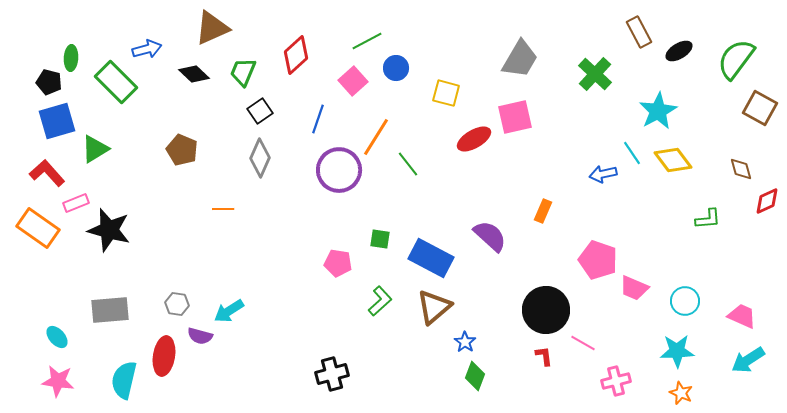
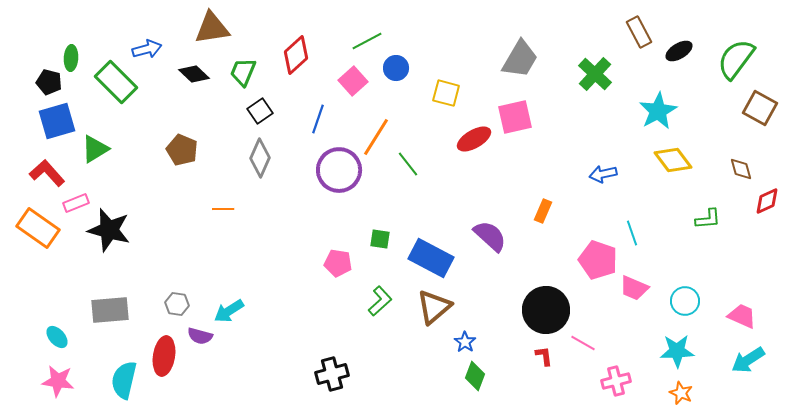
brown triangle at (212, 28): rotated 15 degrees clockwise
cyan line at (632, 153): moved 80 px down; rotated 15 degrees clockwise
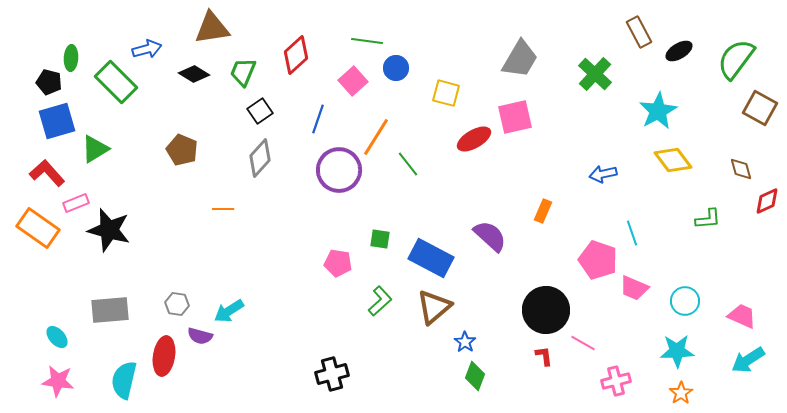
green line at (367, 41): rotated 36 degrees clockwise
black diamond at (194, 74): rotated 12 degrees counterclockwise
gray diamond at (260, 158): rotated 18 degrees clockwise
orange star at (681, 393): rotated 15 degrees clockwise
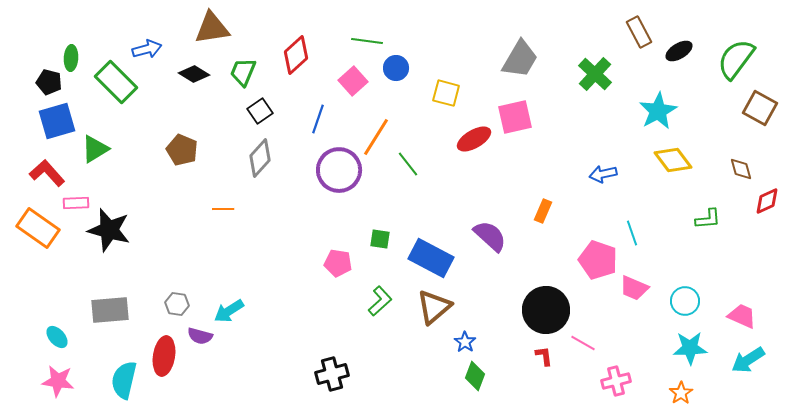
pink rectangle at (76, 203): rotated 20 degrees clockwise
cyan star at (677, 351): moved 13 px right, 3 px up
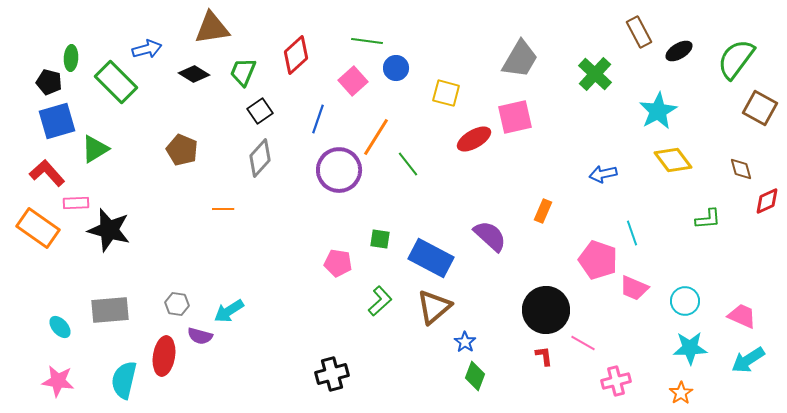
cyan ellipse at (57, 337): moved 3 px right, 10 px up
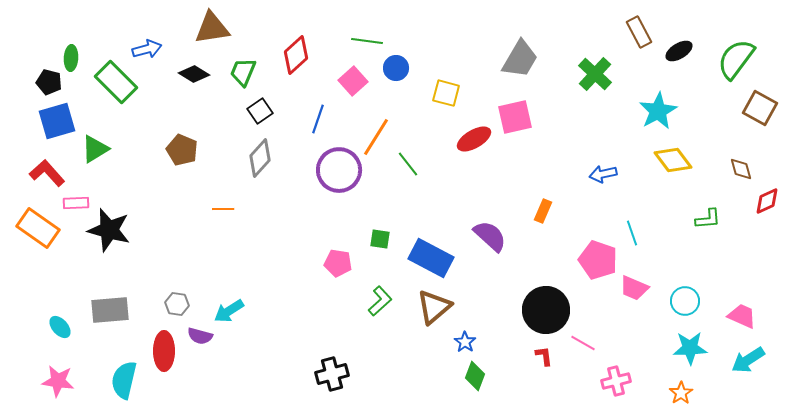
red ellipse at (164, 356): moved 5 px up; rotated 9 degrees counterclockwise
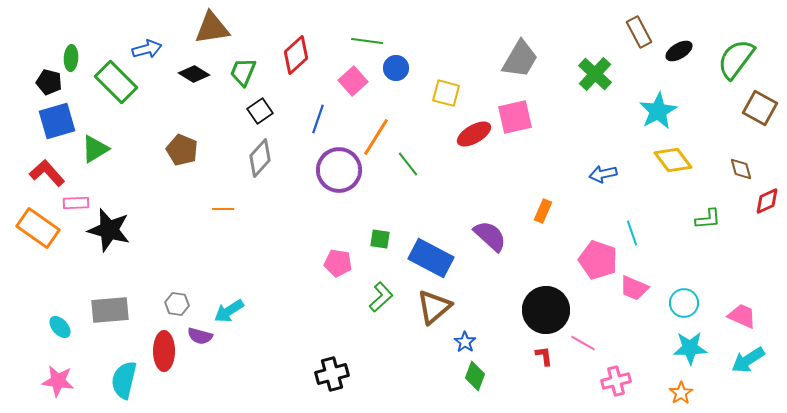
red ellipse at (474, 139): moved 5 px up
green L-shape at (380, 301): moved 1 px right, 4 px up
cyan circle at (685, 301): moved 1 px left, 2 px down
